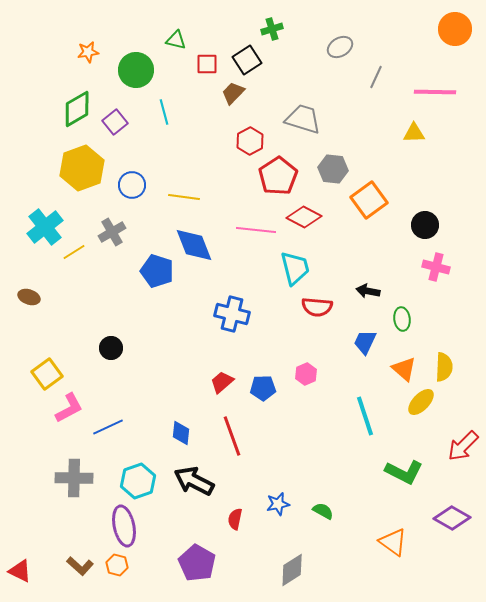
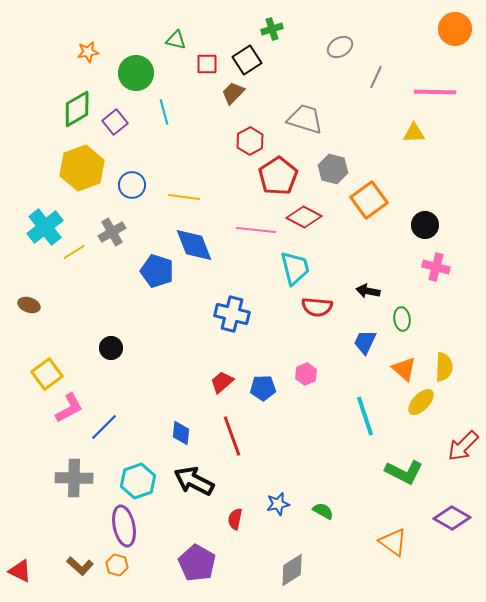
green circle at (136, 70): moved 3 px down
gray trapezoid at (303, 119): moved 2 px right
gray hexagon at (333, 169): rotated 8 degrees clockwise
brown ellipse at (29, 297): moved 8 px down
blue line at (108, 427): moved 4 px left; rotated 20 degrees counterclockwise
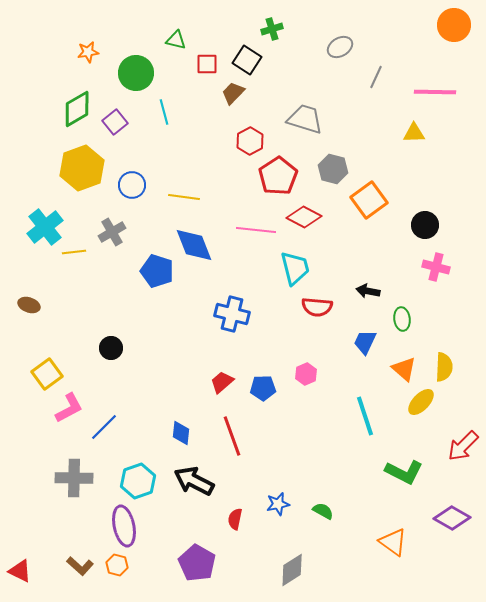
orange circle at (455, 29): moved 1 px left, 4 px up
black square at (247, 60): rotated 24 degrees counterclockwise
yellow line at (74, 252): rotated 25 degrees clockwise
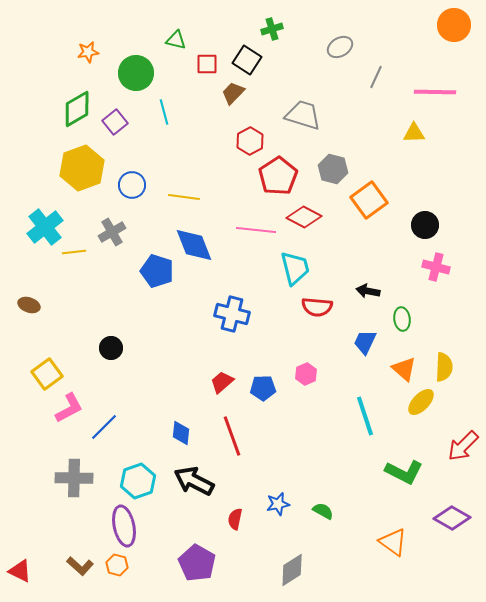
gray trapezoid at (305, 119): moved 2 px left, 4 px up
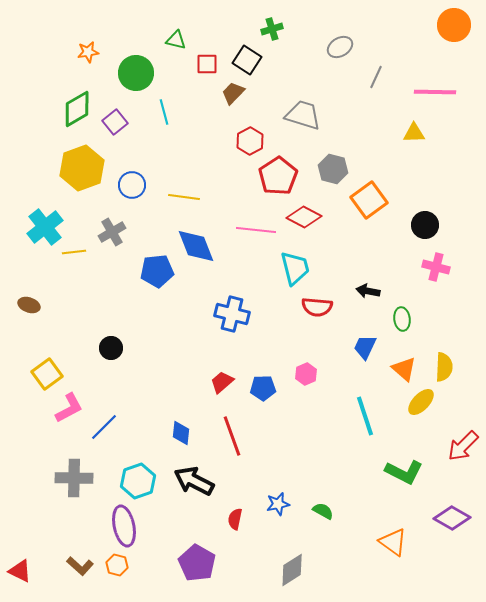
blue diamond at (194, 245): moved 2 px right, 1 px down
blue pentagon at (157, 271): rotated 24 degrees counterclockwise
blue trapezoid at (365, 342): moved 5 px down
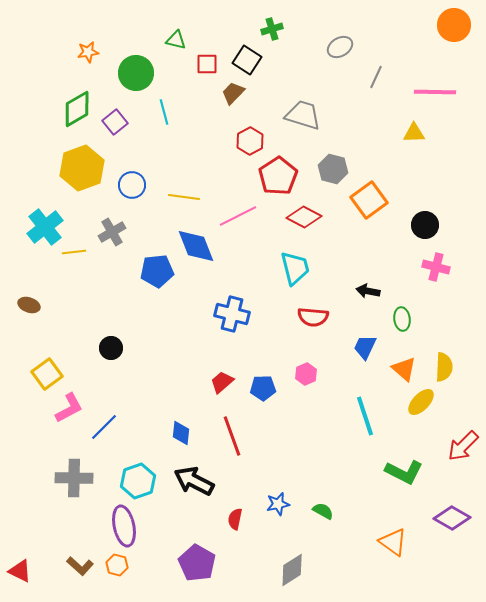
pink line at (256, 230): moved 18 px left, 14 px up; rotated 33 degrees counterclockwise
red semicircle at (317, 307): moved 4 px left, 10 px down
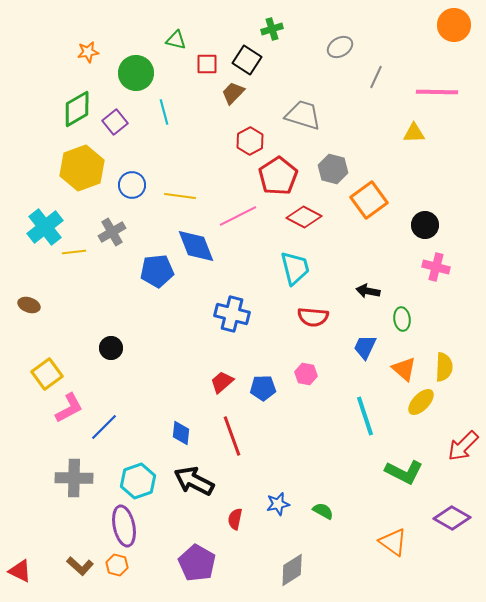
pink line at (435, 92): moved 2 px right
yellow line at (184, 197): moved 4 px left, 1 px up
pink hexagon at (306, 374): rotated 25 degrees counterclockwise
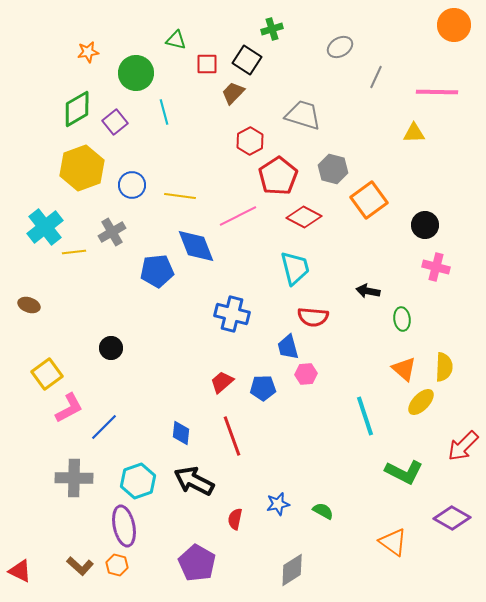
blue trapezoid at (365, 347): moved 77 px left; rotated 40 degrees counterclockwise
pink hexagon at (306, 374): rotated 15 degrees counterclockwise
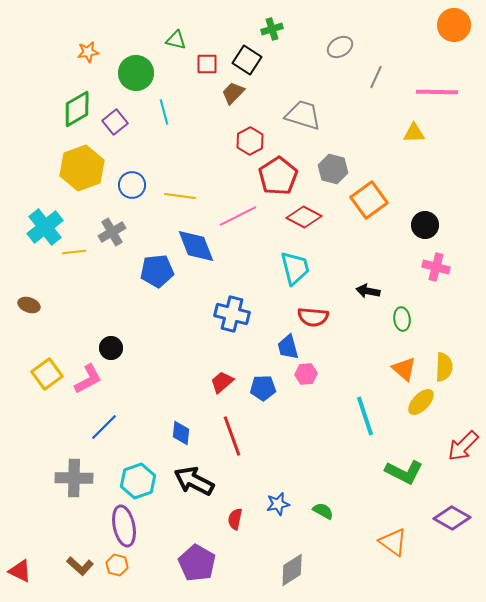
pink L-shape at (69, 408): moved 19 px right, 29 px up
